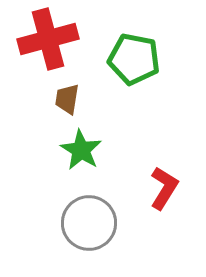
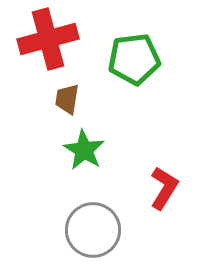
green pentagon: rotated 18 degrees counterclockwise
green star: moved 3 px right
gray circle: moved 4 px right, 7 px down
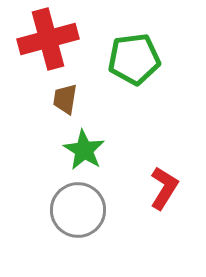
brown trapezoid: moved 2 px left
gray circle: moved 15 px left, 20 px up
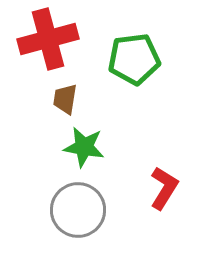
green star: moved 3 px up; rotated 21 degrees counterclockwise
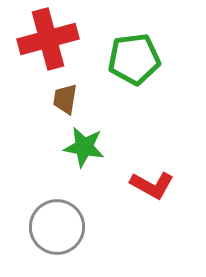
red L-shape: moved 12 px left, 3 px up; rotated 87 degrees clockwise
gray circle: moved 21 px left, 17 px down
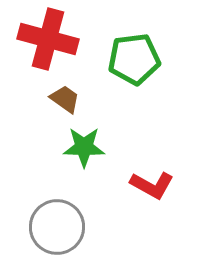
red cross: rotated 30 degrees clockwise
brown trapezoid: rotated 116 degrees clockwise
green star: rotated 9 degrees counterclockwise
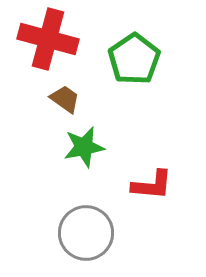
green pentagon: rotated 27 degrees counterclockwise
green star: rotated 12 degrees counterclockwise
red L-shape: rotated 24 degrees counterclockwise
gray circle: moved 29 px right, 6 px down
